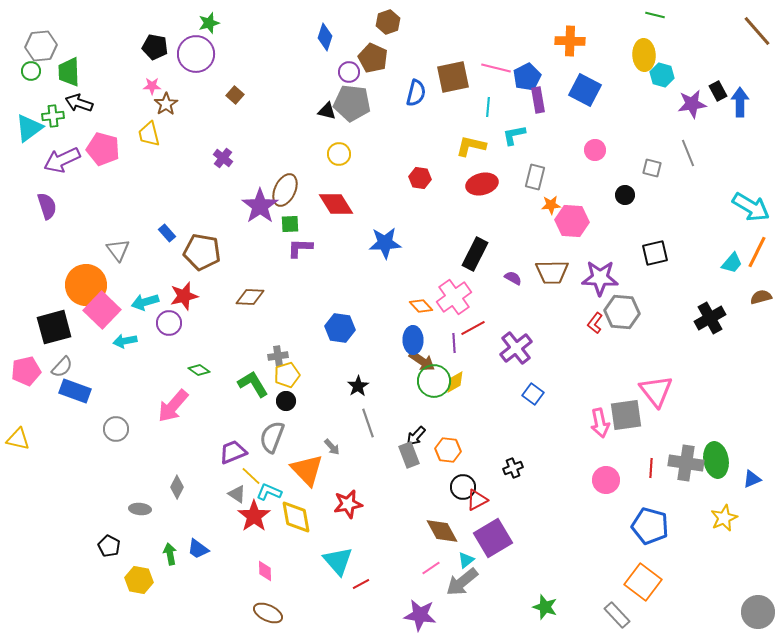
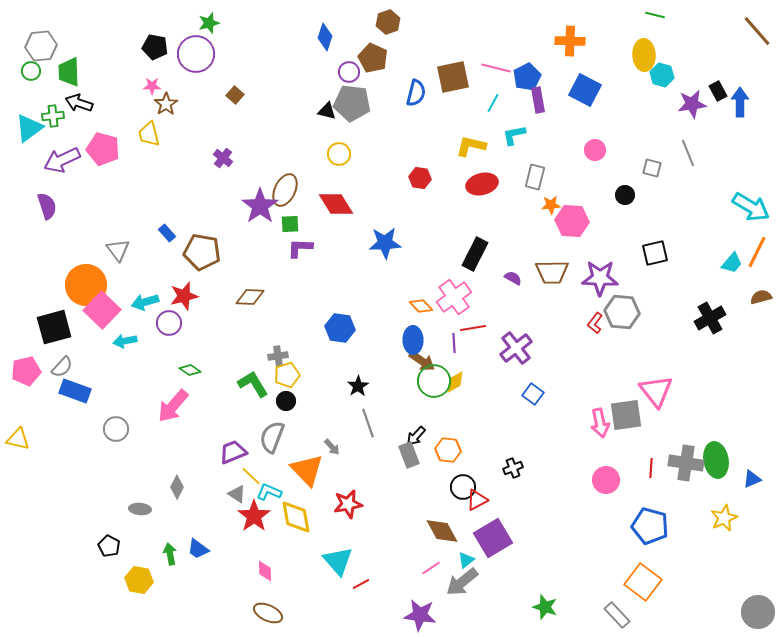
cyan line at (488, 107): moved 5 px right, 4 px up; rotated 24 degrees clockwise
red line at (473, 328): rotated 20 degrees clockwise
green diamond at (199, 370): moved 9 px left
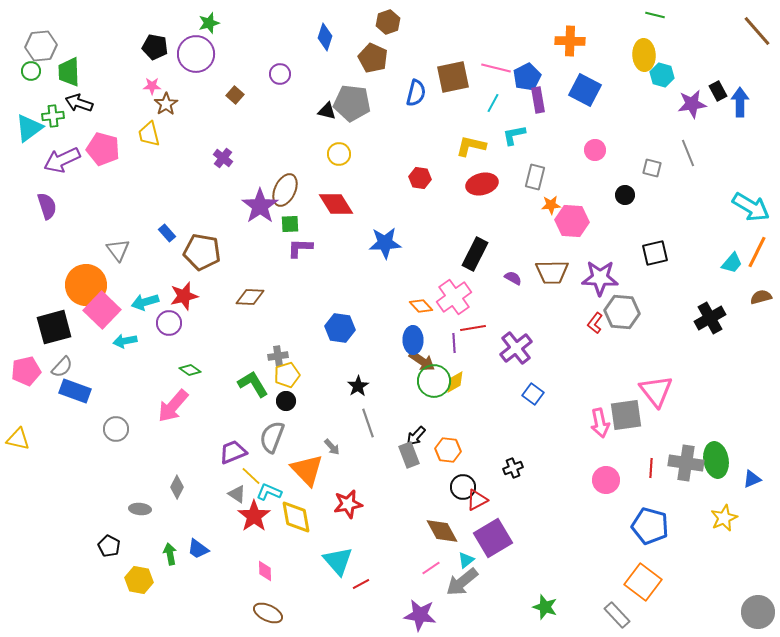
purple circle at (349, 72): moved 69 px left, 2 px down
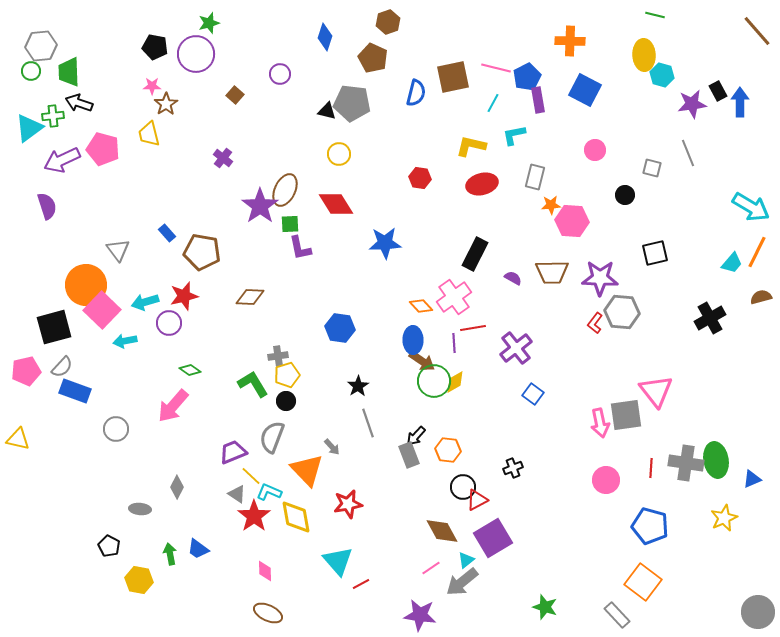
purple L-shape at (300, 248): rotated 104 degrees counterclockwise
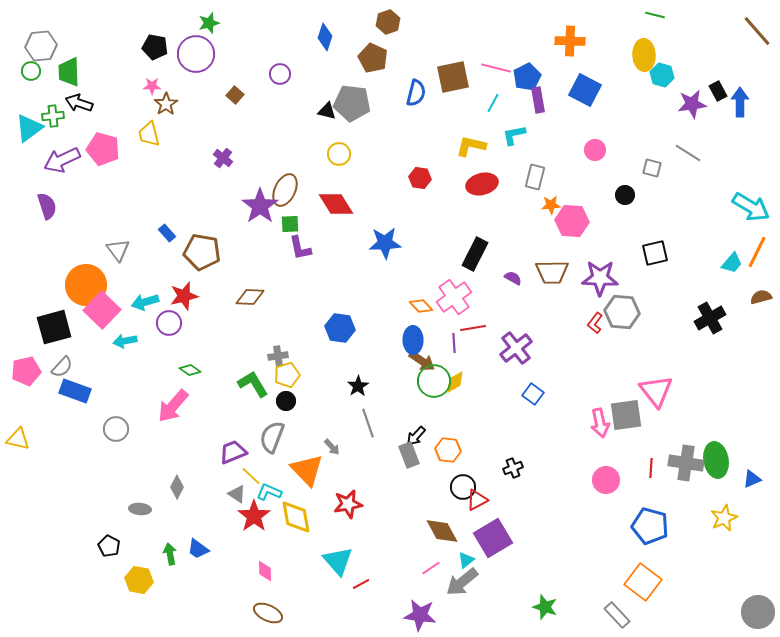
gray line at (688, 153): rotated 36 degrees counterclockwise
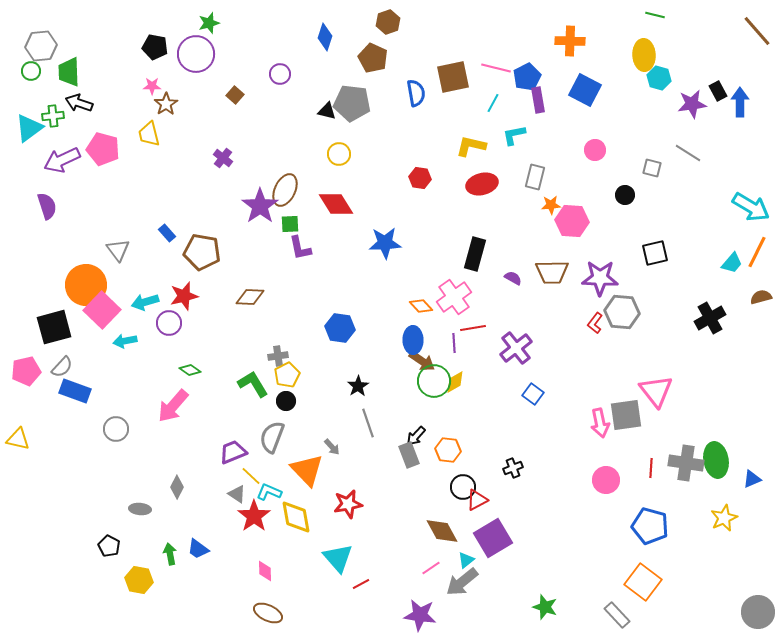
cyan hexagon at (662, 75): moved 3 px left, 3 px down
blue semicircle at (416, 93): rotated 24 degrees counterclockwise
black rectangle at (475, 254): rotated 12 degrees counterclockwise
yellow pentagon at (287, 375): rotated 10 degrees counterclockwise
cyan triangle at (338, 561): moved 3 px up
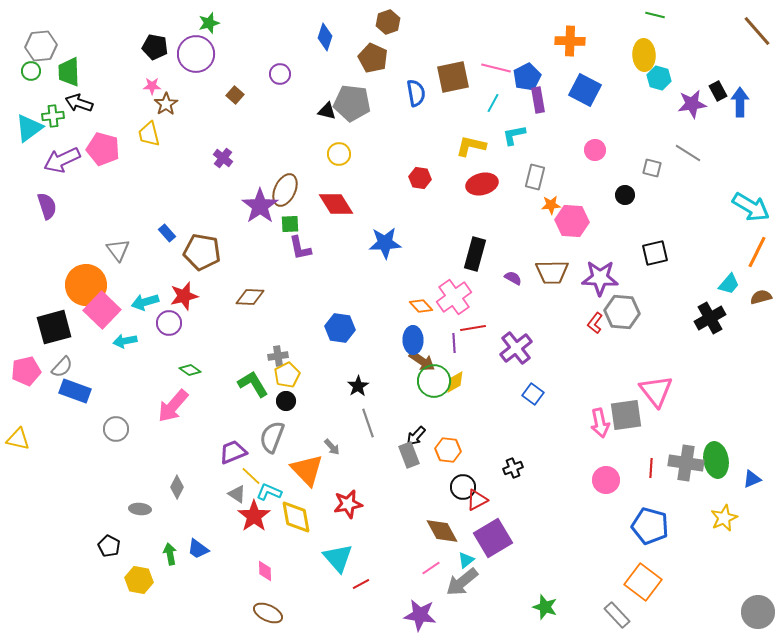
cyan trapezoid at (732, 263): moved 3 px left, 21 px down
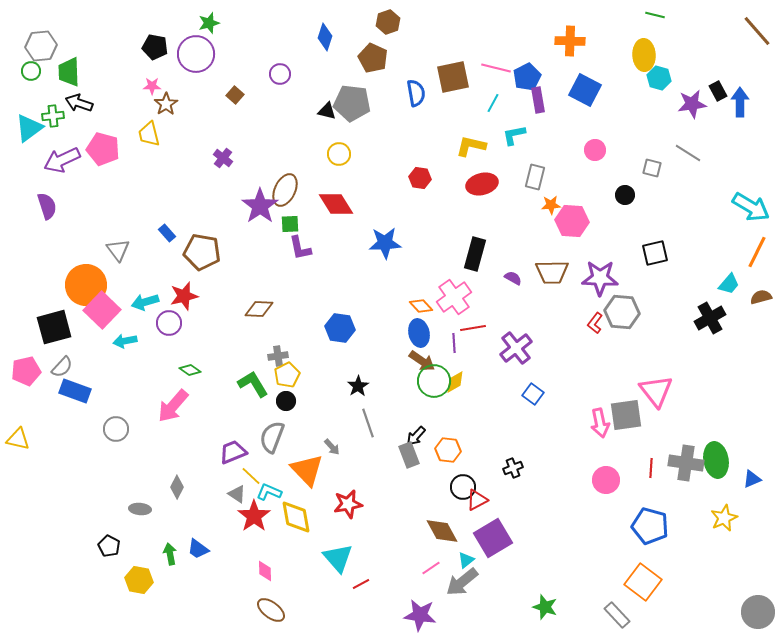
brown diamond at (250, 297): moved 9 px right, 12 px down
blue ellipse at (413, 340): moved 6 px right, 7 px up; rotated 12 degrees counterclockwise
brown ellipse at (268, 613): moved 3 px right, 3 px up; rotated 12 degrees clockwise
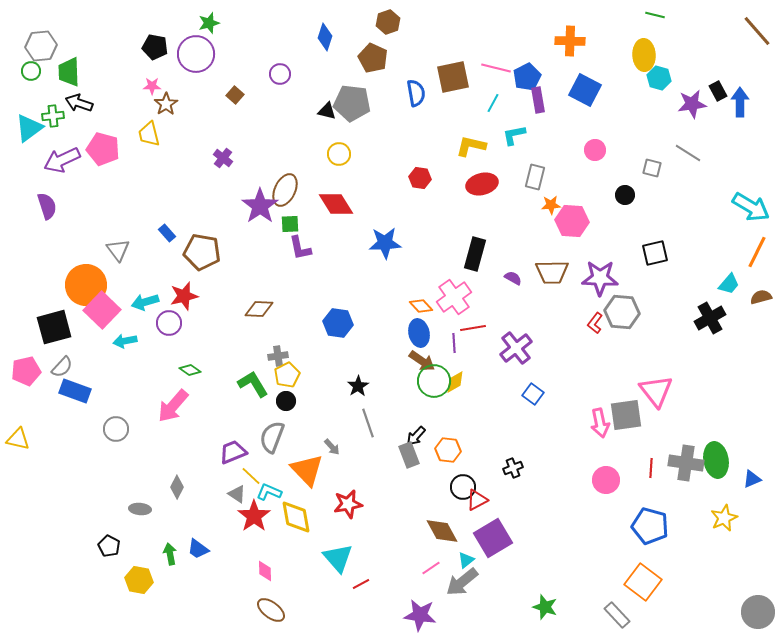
blue hexagon at (340, 328): moved 2 px left, 5 px up
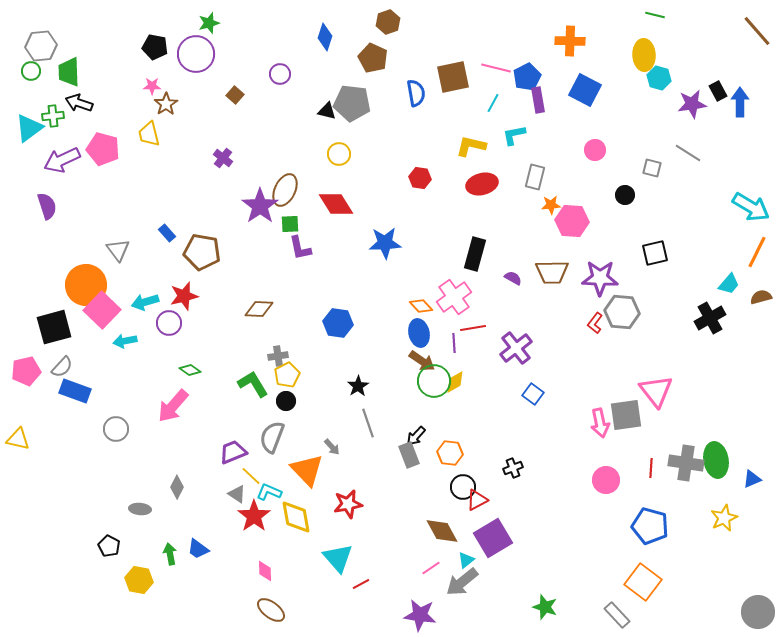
orange hexagon at (448, 450): moved 2 px right, 3 px down
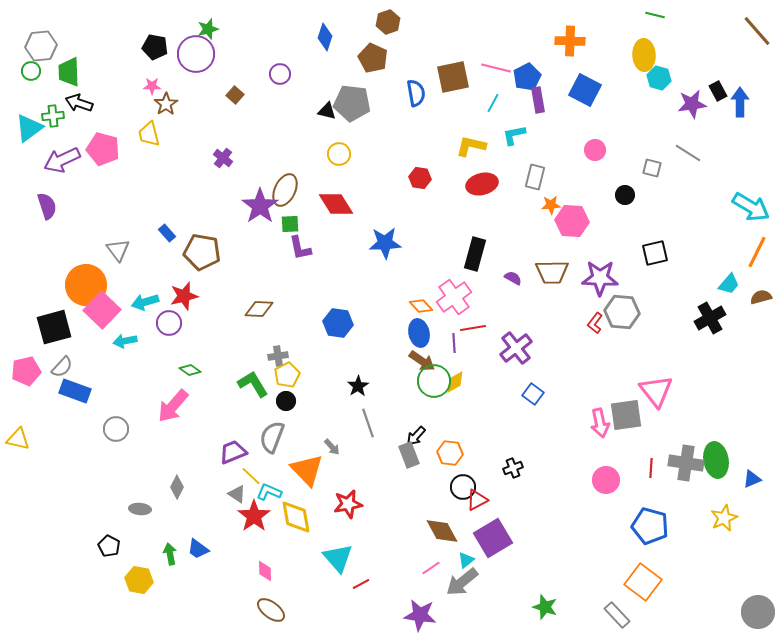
green star at (209, 23): moved 1 px left, 6 px down
